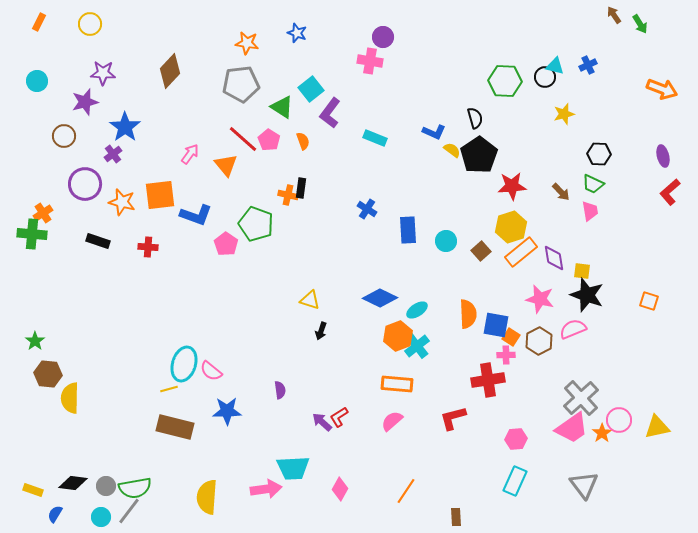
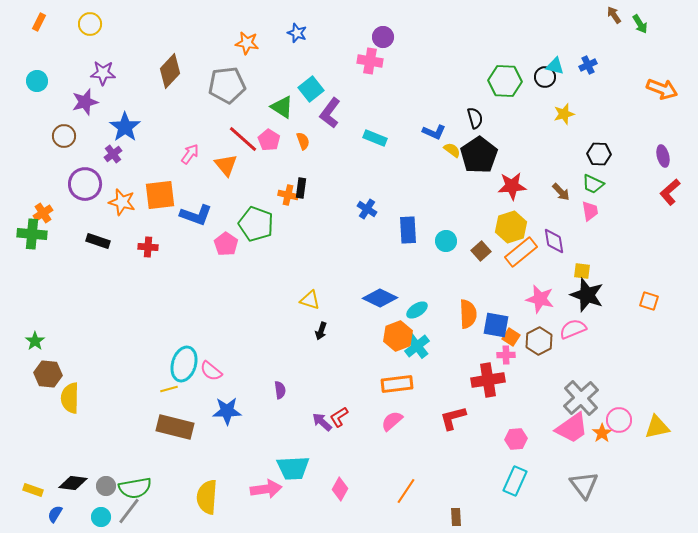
gray pentagon at (241, 84): moved 14 px left, 1 px down
purple diamond at (554, 258): moved 17 px up
orange rectangle at (397, 384): rotated 12 degrees counterclockwise
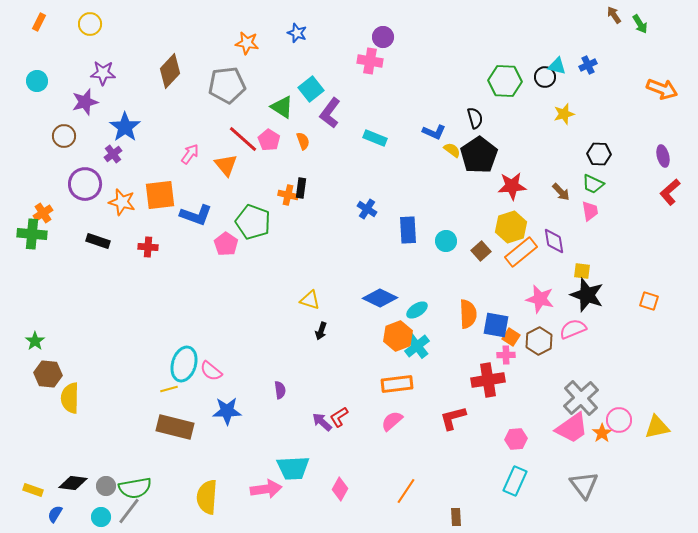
cyan triangle at (555, 66): moved 2 px right
green pentagon at (256, 224): moved 3 px left, 2 px up
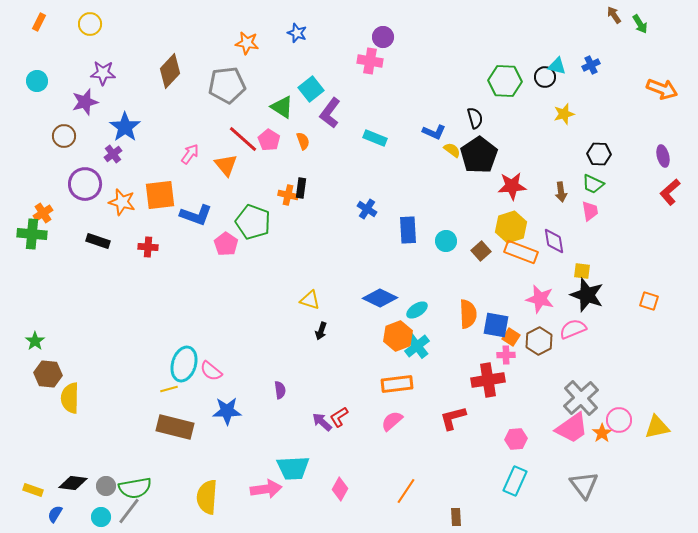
blue cross at (588, 65): moved 3 px right
brown arrow at (561, 192): rotated 36 degrees clockwise
orange rectangle at (521, 252): rotated 60 degrees clockwise
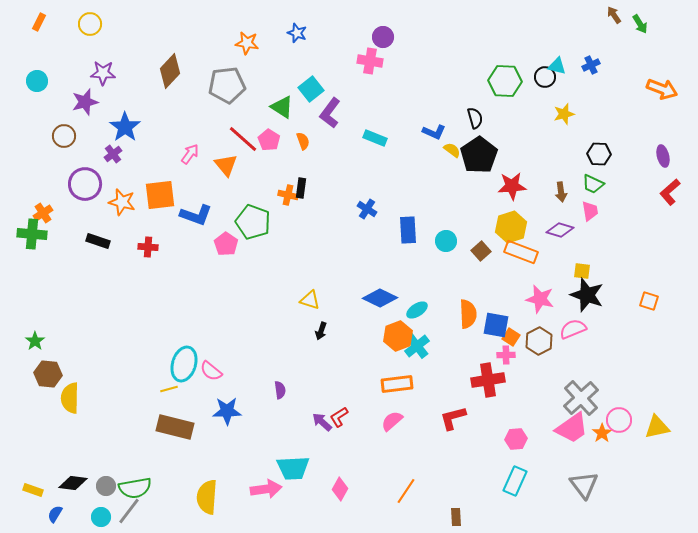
purple diamond at (554, 241): moved 6 px right, 11 px up; rotated 64 degrees counterclockwise
